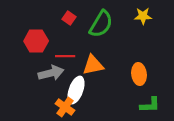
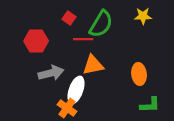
red line: moved 18 px right, 17 px up
orange cross: moved 2 px right, 1 px down
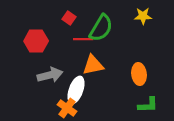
green semicircle: moved 4 px down
gray arrow: moved 1 px left, 2 px down
green L-shape: moved 2 px left
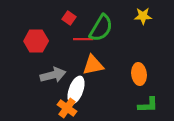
gray arrow: moved 3 px right
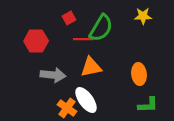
red square: rotated 24 degrees clockwise
orange triangle: moved 2 px left, 2 px down
gray arrow: rotated 20 degrees clockwise
white ellipse: moved 10 px right, 10 px down; rotated 56 degrees counterclockwise
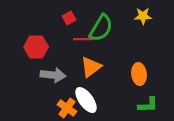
red hexagon: moved 6 px down
orange triangle: rotated 25 degrees counterclockwise
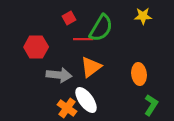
gray arrow: moved 6 px right
green L-shape: moved 3 px right; rotated 55 degrees counterclockwise
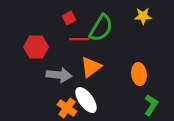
red line: moved 4 px left
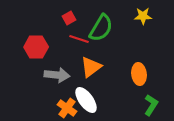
red line: rotated 18 degrees clockwise
gray arrow: moved 2 px left
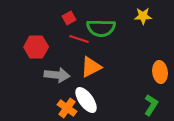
green semicircle: rotated 60 degrees clockwise
orange triangle: rotated 10 degrees clockwise
orange ellipse: moved 21 px right, 2 px up
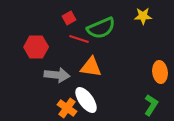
green semicircle: rotated 24 degrees counterclockwise
orange triangle: rotated 35 degrees clockwise
